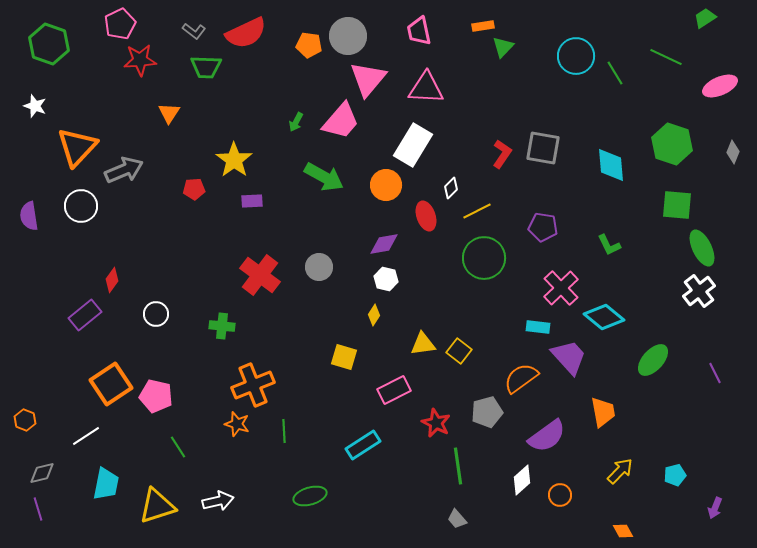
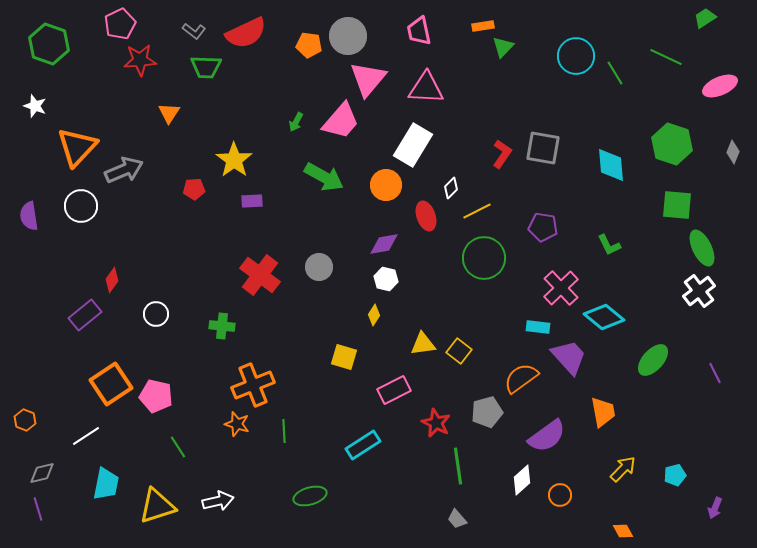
yellow arrow at (620, 471): moved 3 px right, 2 px up
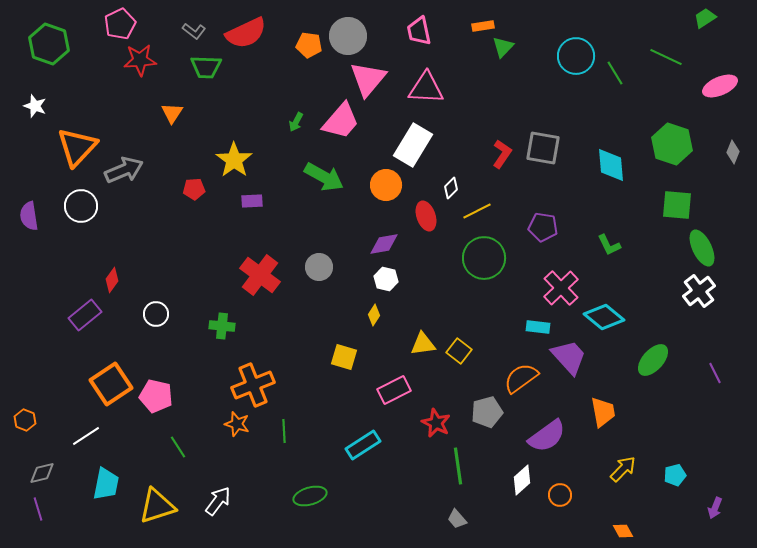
orange triangle at (169, 113): moved 3 px right
white arrow at (218, 501): rotated 40 degrees counterclockwise
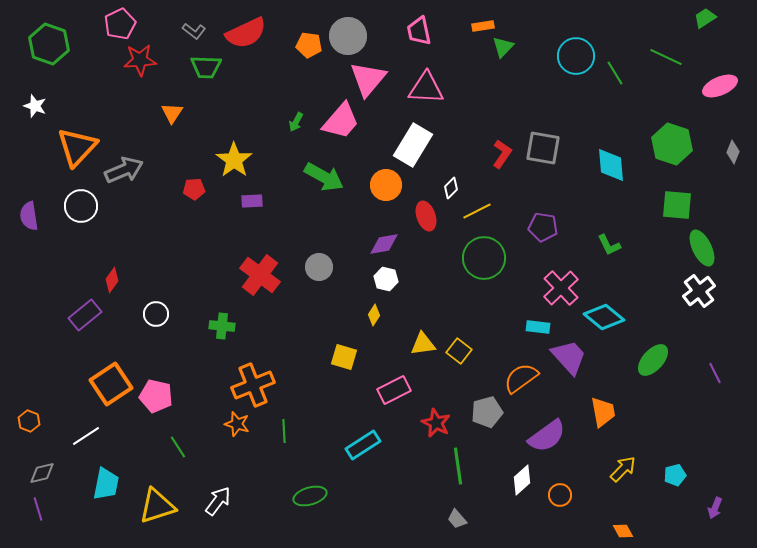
orange hexagon at (25, 420): moved 4 px right, 1 px down
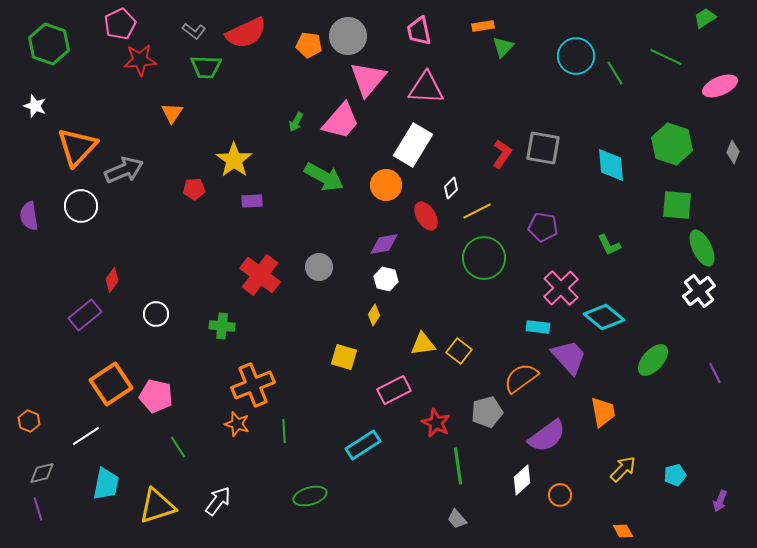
red ellipse at (426, 216): rotated 12 degrees counterclockwise
purple arrow at (715, 508): moved 5 px right, 7 px up
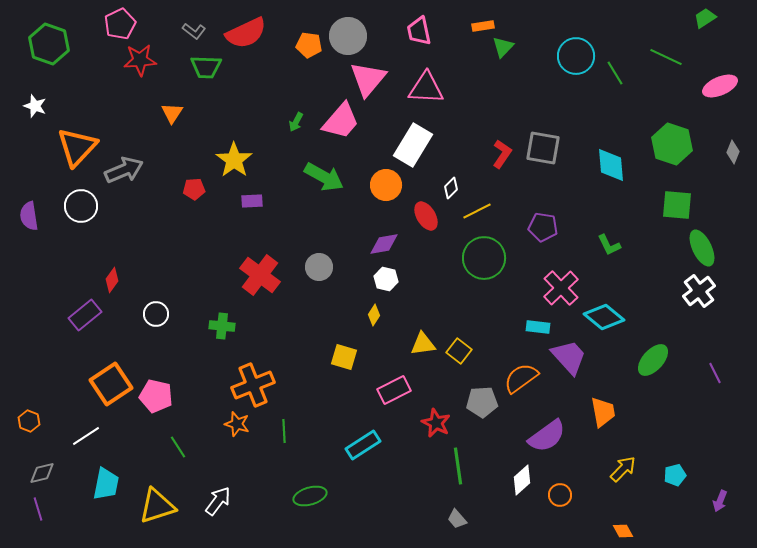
gray pentagon at (487, 412): moved 5 px left, 10 px up; rotated 12 degrees clockwise
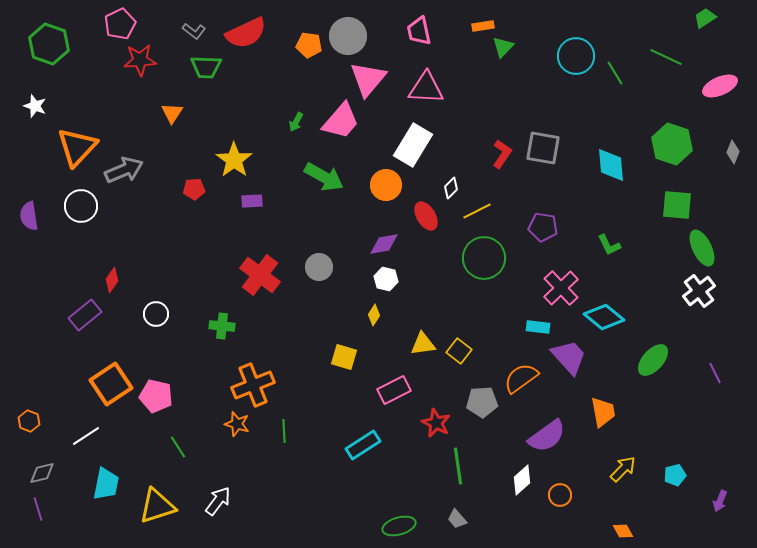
green ellipse at (310, 496): moved 89 px right, 30 px down
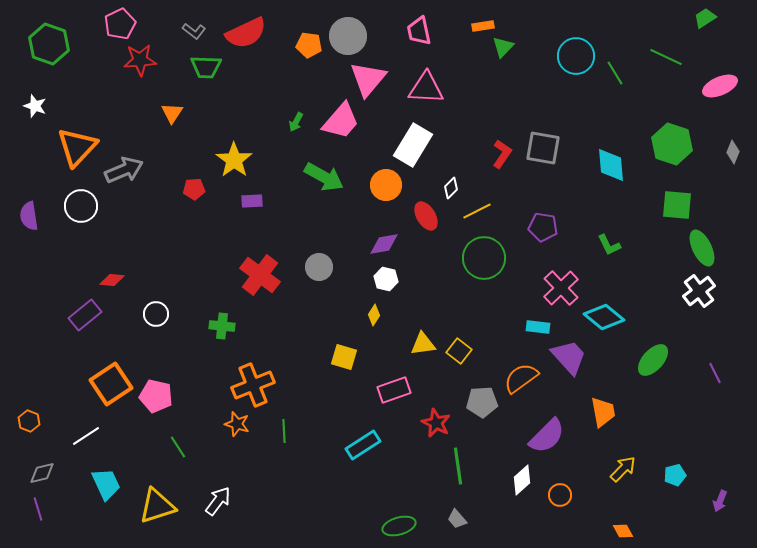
red diamond at (112, 280): rotated 60 degrees clockwise
pink rectangle at (394, 390): rotated 8 degrees clockwise
purple semicircle at (547, 436): rotated 9 degrees counterclockwise
cyan trapezoid at (106, 484): rotated 36 degrees counterclockwise
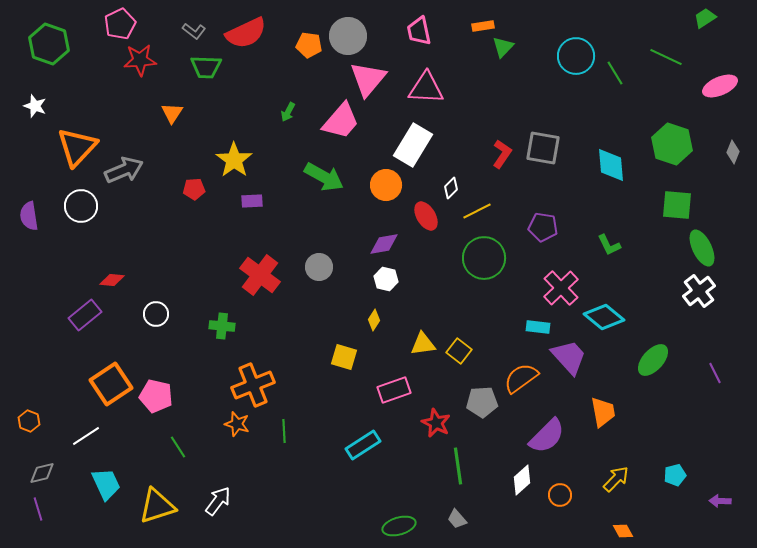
green arrow at (296, 122): moved 8 px left, 10 px up
yellow diamond at (374, 315): moved 5 px down
yellow arrow at (623, 469): moved 7 px left, 10 px down
purple arrow at (720, 501): rotated 70 degrees clockwise
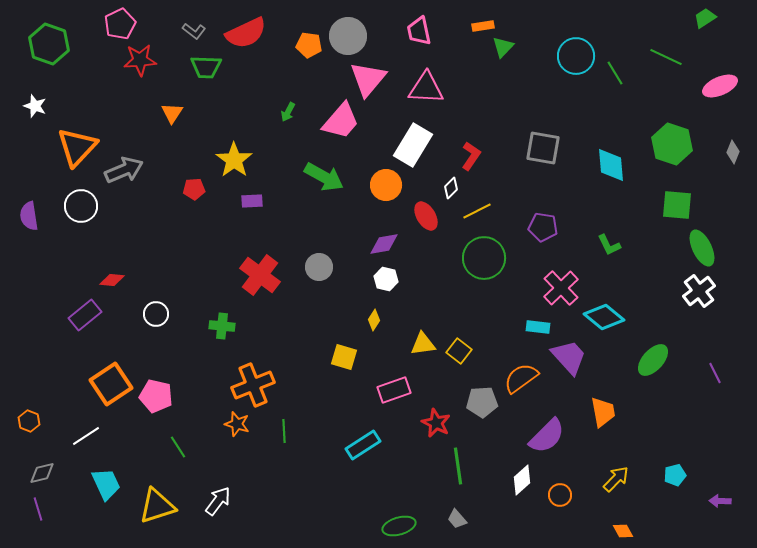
red L-shape at (502, 154): moved 31 px left, 2 px down
